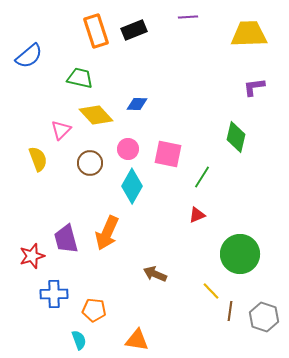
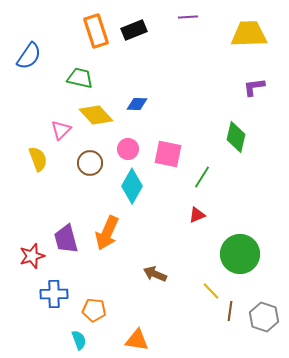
blue semicircle: rotated 16 degrees counterclockwise
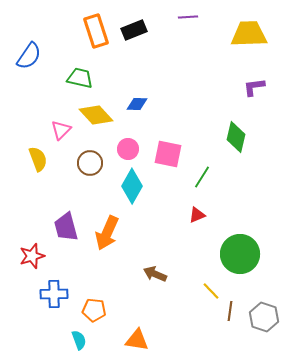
purple trapezoid: moved 12 px up
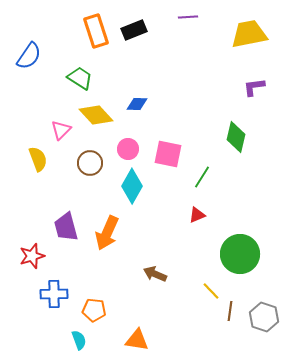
yellow trapezoid: rotated 9 degrees counterclockwise
green trapezoid: rotated 20 degrees clockwise
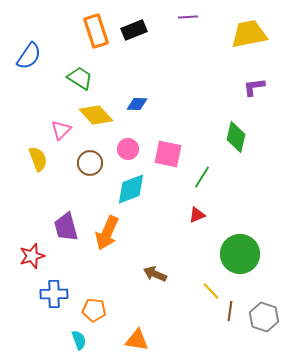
cyan diamond: moved 1 px left, 3 px down; rotated 40 degrees clockwise
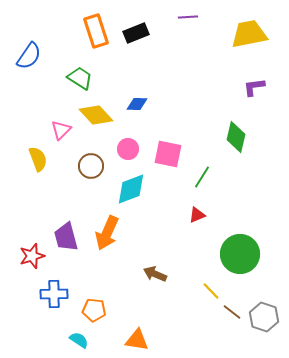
black rectangle: moved 2 px right, 3 px down
brown circle: moved 1 px right, 3 px down
purple trapezoid: moved 10 px down
brown line: moved 2 px right, 1 px down; rotated 60 degrees counterclockwise
cyan semicircle: rotated 36 degrees counterclockwise
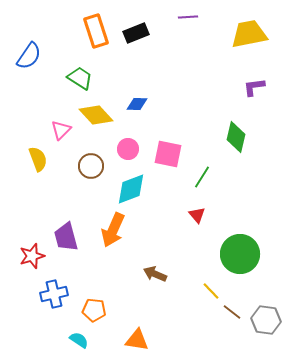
red triangle: rotated 48 degrees counterclockwise
orange arrow: moved 6 px right, 3 px up
blue cross: rotated 12 degrees counterclockwise
gray hexagon: moved 2 px right, 3 px down; rotated 12 degrees counterclockwise
